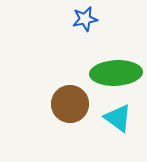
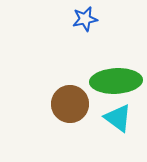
green ellipse: moved 8 px down
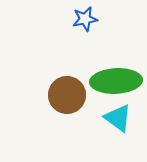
brown circle: moved 3 px left, 9 px up
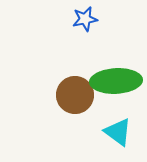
brown circle: moved 8 px right
cyan triangle: moved 14 px down
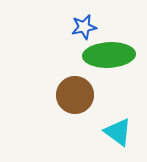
blue star: moved 1 px left, 8 px down
green ellipse: moved 7 px left, 26 px up
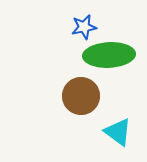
brown circle: moved 6 px right, 1 px down
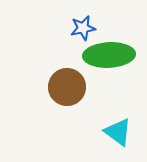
blue star: moved 1 px left, 1 px down
brown circle: moved 14 px left, 9 px up
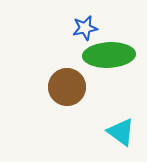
blue star: moved 2 px right
cyan triangle: moved 3 px right
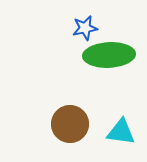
brown circle: moved 3 px right, 37 px down
cyan triangle: rotated 28 degrees counterclockwise
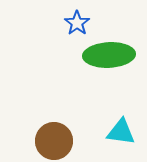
blue star: moved 8 px left, 5 px up; rotated 25 degrees counterclockwise
brown circle: moved 16 px left, 17 px down
